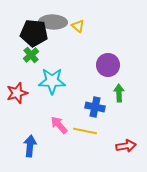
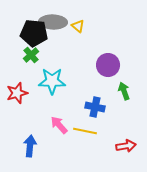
green arrow: moved 5 px right, 2 px up; rotated 18 degrees counterclockwise
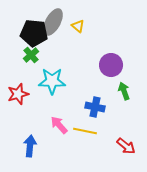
gray ellipse: rotated 64 degrees counterclockwise
purple circle: moved 3 px right
red star: moved 1 px right, 1 px down
red arrow: rotated 48 degrees clockwise
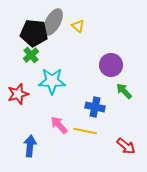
green arrow: rotated 24 degrees counterclockwise
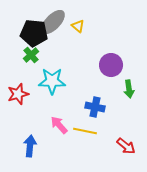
gray ellipse: rotated 16 degrees clockwise
green arrow: moved 5 px right, 2 px up; rotated 144 degrees counterclockwise
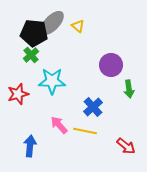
gray ellipse: moved 1 px left, 1 px down
blue cross: moved 2 px left; rotated 36 degrees clockwise
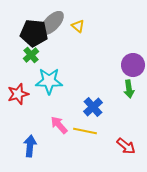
purple circle: moved 22 px right
cyan star: moved 3 px left
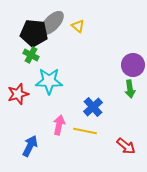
green cross: rotated 21 degrees counterclockwise
green arrow: moved 1 px right
pink arrow: rotated 54 degrees clockwise
blue arrow: rotated 20 degrees clockwise
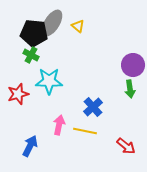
gray ellipse: rotated 12 degrees counterclockwise
